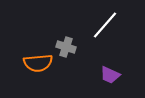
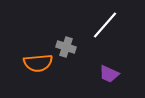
purple trapezoid: moved 1 px left, 1 px up
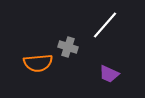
gray cross: moved 2 px right
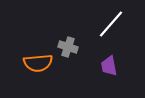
white line: moved 6 px right, 1 px up
purple trapezoid: moved 8 px up; rotated 55 degrees clockwise
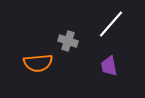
gray cross: moved 6 px up
